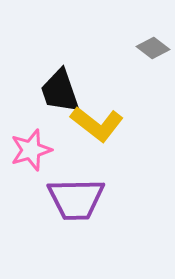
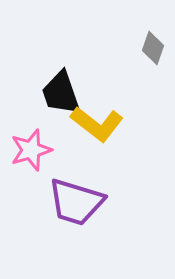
gray diamond: rotated 72 degrees clockwise
black trapezoid: moved 1 px right, 2 px down
purple trapezoid: moved 3 px down; rotated 18 degrees clockwise
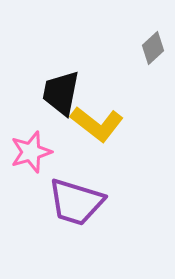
gray diamond: rotated 28 degrees clockwise
black trapezoid: rotated 30 degrees clockwise
pink star: moved 2 px down
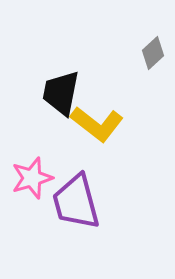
gray diamond: moved 5 px down
pink star: moved 1 px right, 26 px down
purple trapezoid: rotated 58 degrees clockwise
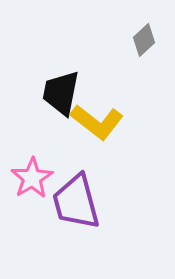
gray diamond: moved 9 px left, 13 px up
yellow L-shape: moved 2 px up
pink star: rotated 15 degrees counterclockwise
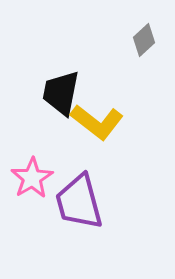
purple trapezoid: moved 3 px right
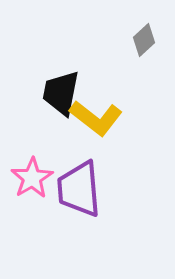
yellow L-shape: moved 1 px left, 4 px up
purple trapezoid: moved 13 px up; rotated 10 degrees clockwise
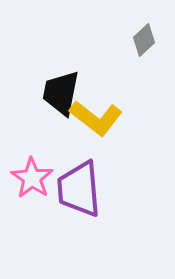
pink star: rotated 6 degrees counterclockwise
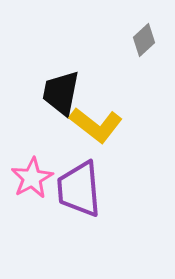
yellow L-shape: moved 7 px down
pink star: rotated 9 degrees clockwise
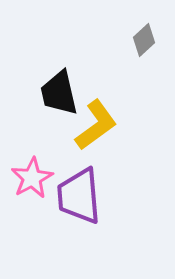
black trapezoid: moved 2 px left; rotated 24 degrees counterclockwise
yellow L-shape: rotated 74 degrees counterclockwise
purple trapezoid: moved 7 px down
